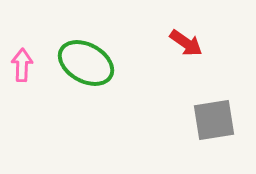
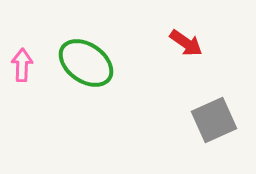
green ellipse: rotated 6 degrees clockwise
gray square: rotated 15 degrees counterclockwise
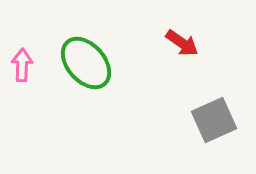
red arrow: moved 4 px left
green ellipse: rotated 14 degrees clockwise
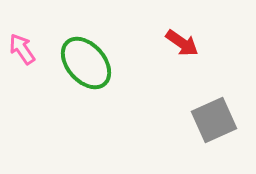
pink arrow: moved 16 px up; rotated 36 degrees counterclockwise
